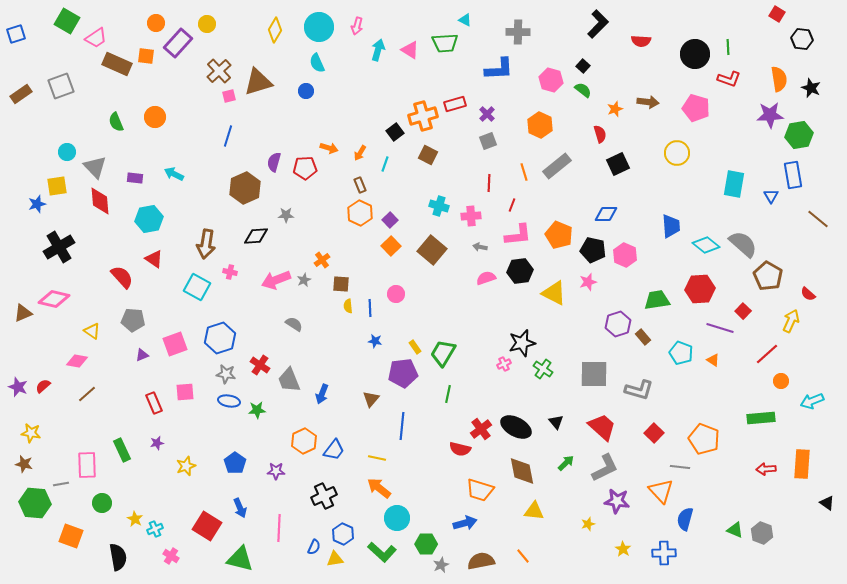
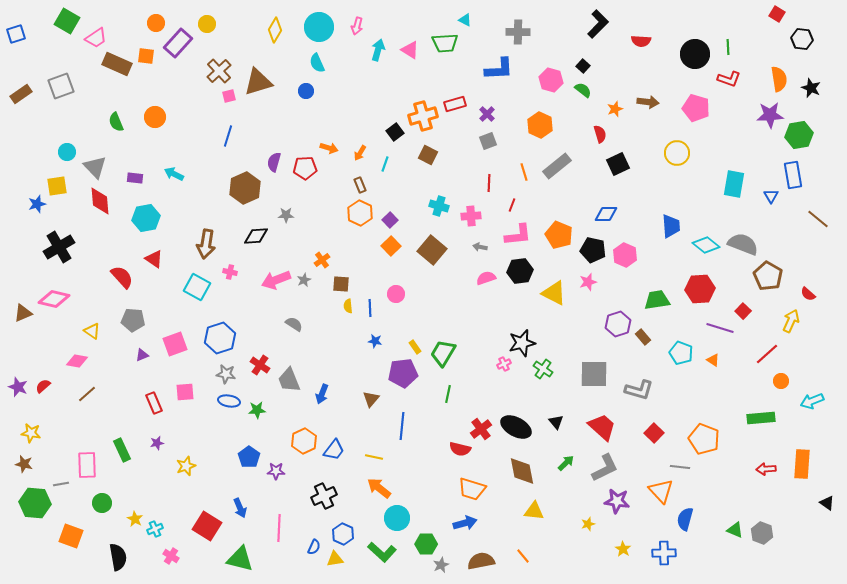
cyan hexagon at (149, 219): moved 3 px left, 1 px up
gray semicircle at (743, 244): rotated 20 degrees counterclockwise
yellow line at (377, 458): moved 3 px left, 1 px up
blue pentagon at (235, 463): moved 14 px right, 6 px up
orange trapezoid at (480, 490): moved 8 px left, 1 px up
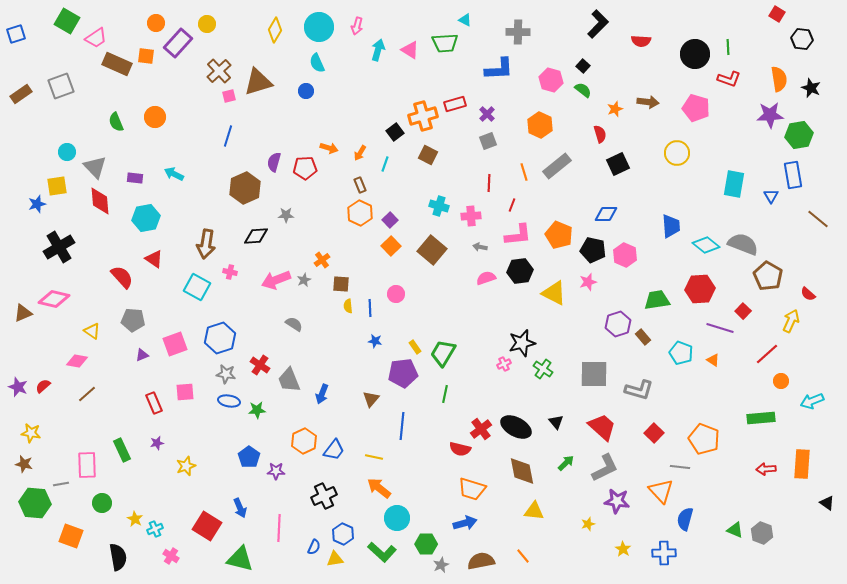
green line at (448, 394): moved 3 px left
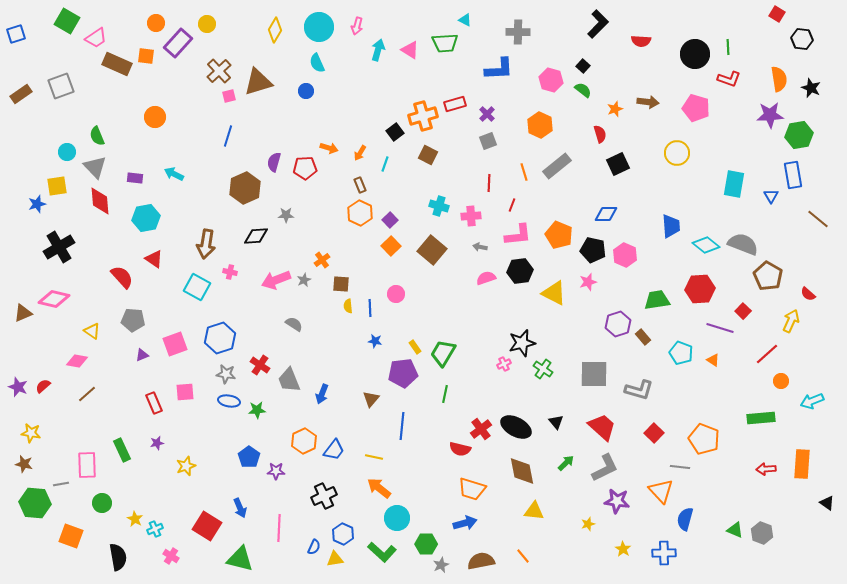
green semicircle at (116, 122): moved 19 px left, 14 px down
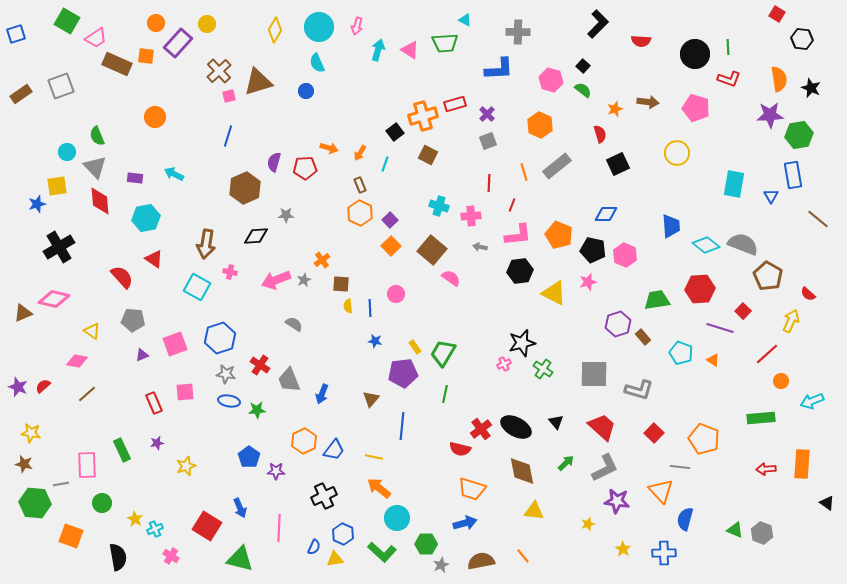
pink semicircle at (486, 278): moved 35 px left; rotated 54 degrees clockwise
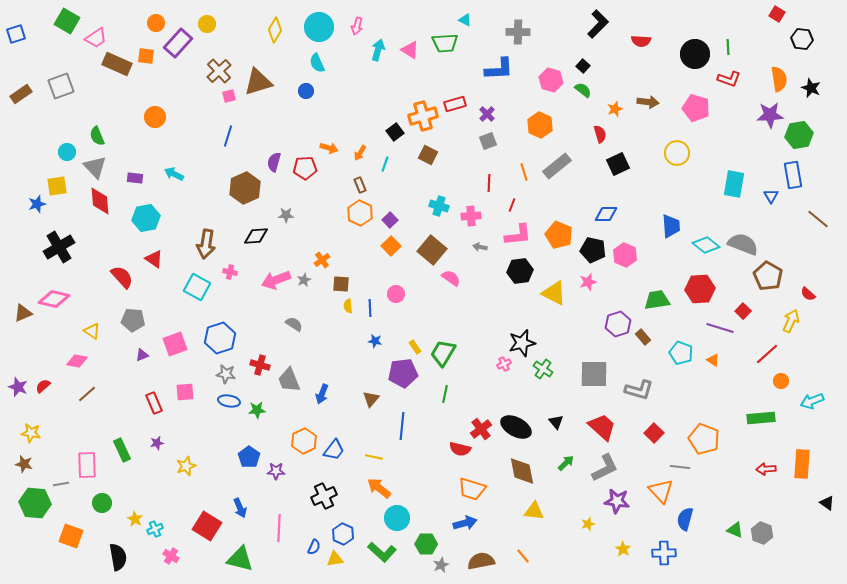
red cross at (260, 365): rotated 18 degrees counterclockwise
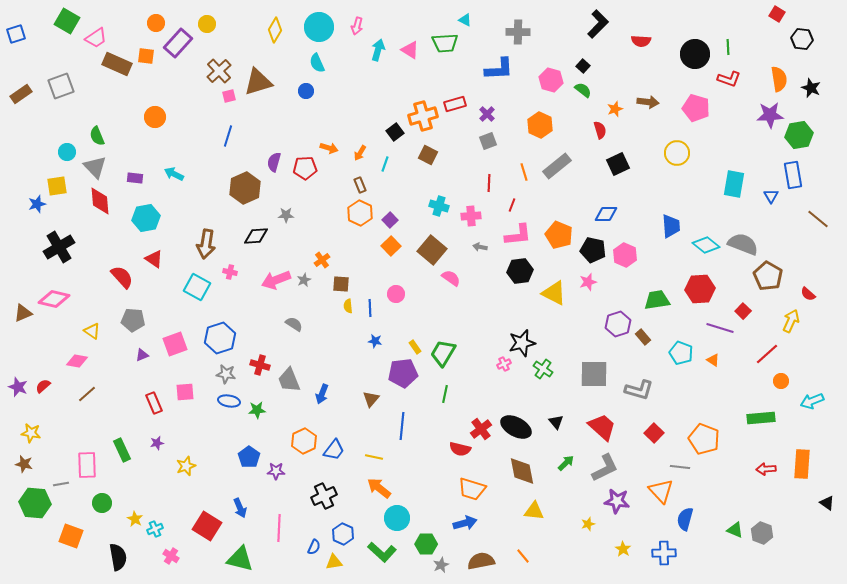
red semicircle at (600, 134): moved 4 px up
yellow triangle at (335, 559): moved 1 px left, 3 px down
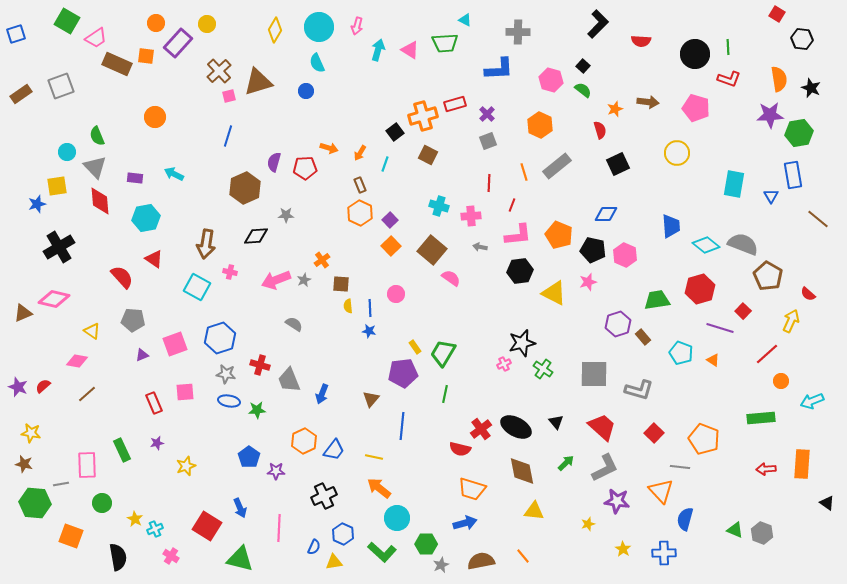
green hexagon at (799, 135): moved 2 px up
red hexagon at (700, 289): rotated 12 degrees counterclockwise
blue star at (375, 341): moved 6 px left, 10 px up
